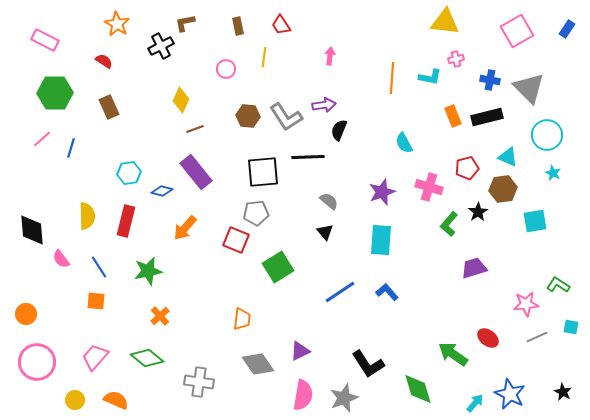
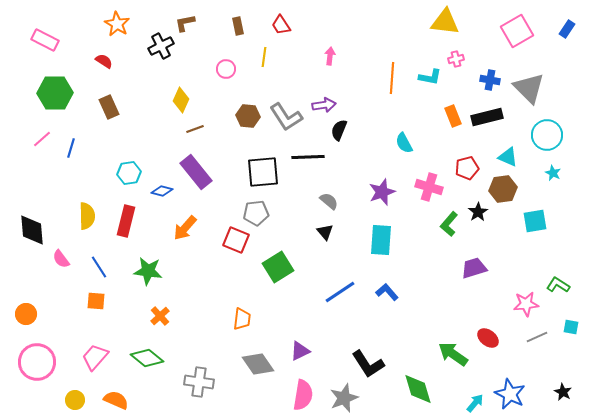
green star at (148, 271): rotated 20 degrees clockwise
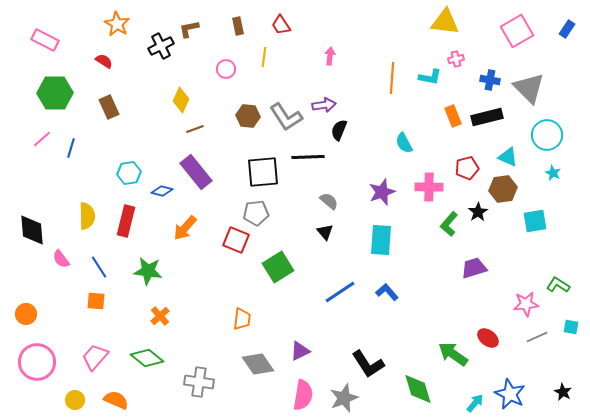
brown L-shape at (185, 23): moved 4 px right, 6 px down
pink cross at (429, 187): rotated 16 degrees counterclockwise
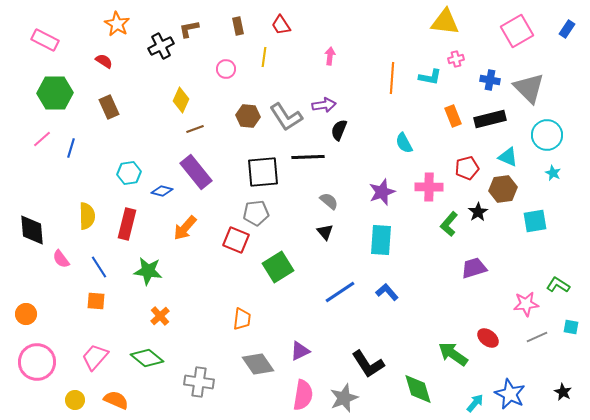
black rectangle at (487, 117): moved 3 px right, 2 px down
red rectangle at (126, 221): moved 1 px right, 3 px down
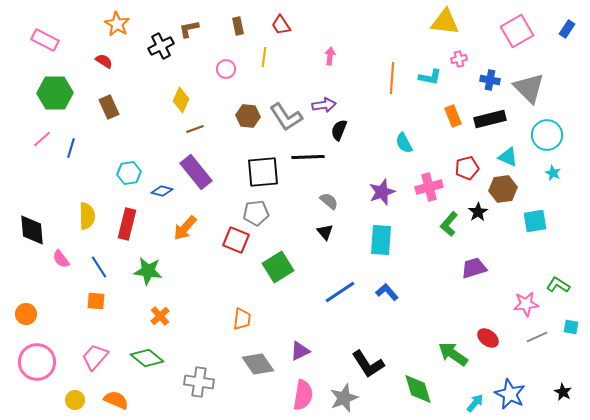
pink cross at (456, 59): moved 3 px right
pink cross at (429, 187): rotated 16 degrees counterclockwise
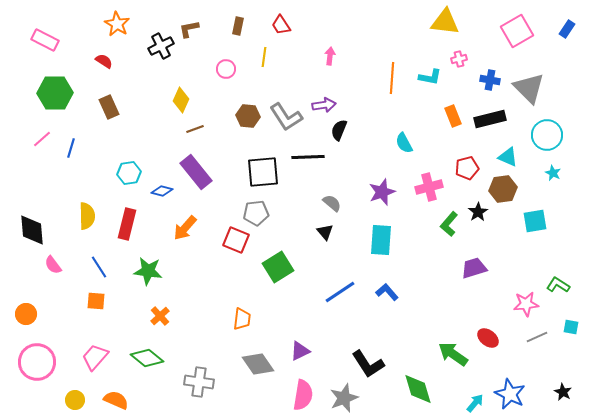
brown rectangle at (238, 26): rotated 24 degrees clockwise
gray semicircle at (329, 201): moved 3 px right, 2 px down
pink semicircle at (61, 259): moved 8 px left, 6 px down
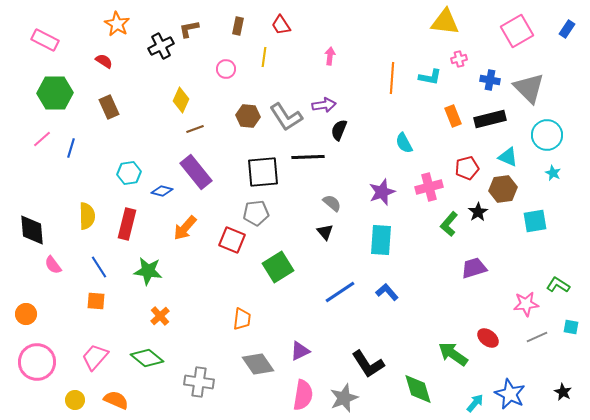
red square at (236, 240): moved 4 px left
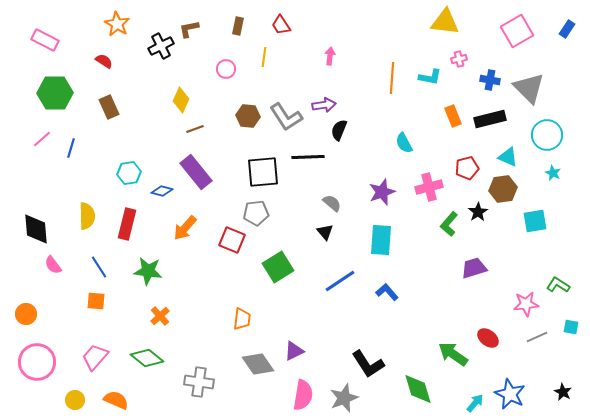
black diamond at (32, 230): moved 4 px right, 1 px up
blue line at (340, 292): moved 11 px up
purple triangle at (300, 351): moved 6 px left
